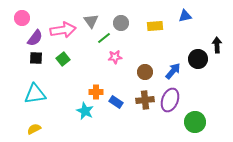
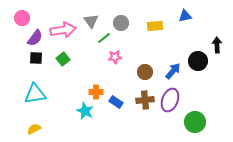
black circle: moved 2 px down
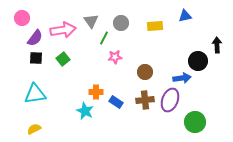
green line: rotated 24 degrees counterclockwise
blue arrow: moved 9 px right, 7 px down; rotated 42 degrees clockwise
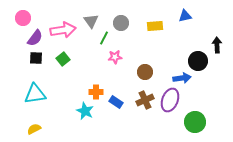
pink circle: moved 1 px right
brown cross: rotated 18 degrees counterclockwise
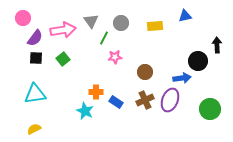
green circle: moved 15 px right, 13 px up
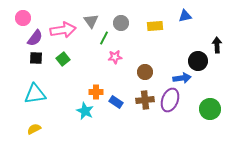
brown cross: rotated 18 degrees clockwise
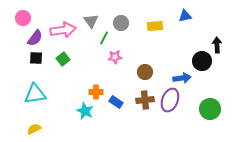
black circle: moved 4 px right
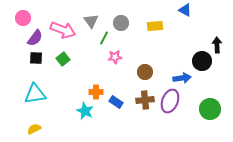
blue triangle: moved 6 px up; rotated 40 degrees clockwise
pink arrow: rotated 30 degrees clockwise
purple ellipse: moved 1 px down
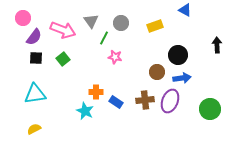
yellow rectangle: rotated 14 degrees counterclockwise
purple semicircle: moved 1 px left, 1 px up
pink star: rotated 16 degrees clockwise
black circle: moved 24 px left, 6 px up
brown circle: moved 12 px right
